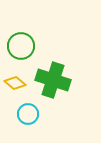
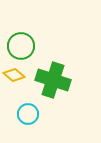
yellow diamond: moved 1 px left, 8 px up
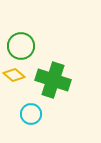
cyan circle: moved 3 px right
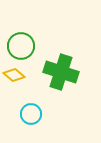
green cross: moved 8 px right, 8 px up
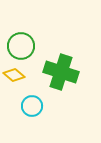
cyan circle: moved 1 px right, 8 px up
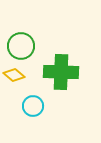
green cross: rotated 16 degrees counterclockwise
cyan circle: moved 1 px right
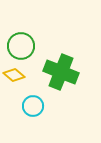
green cross: rotated 20 degrees clockwise
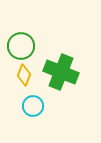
yellow diamond: moved 10 px right; rotated 70 degrees clockwise
